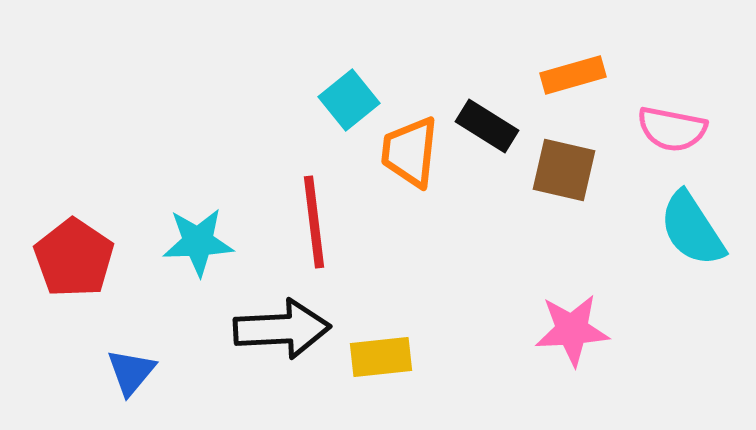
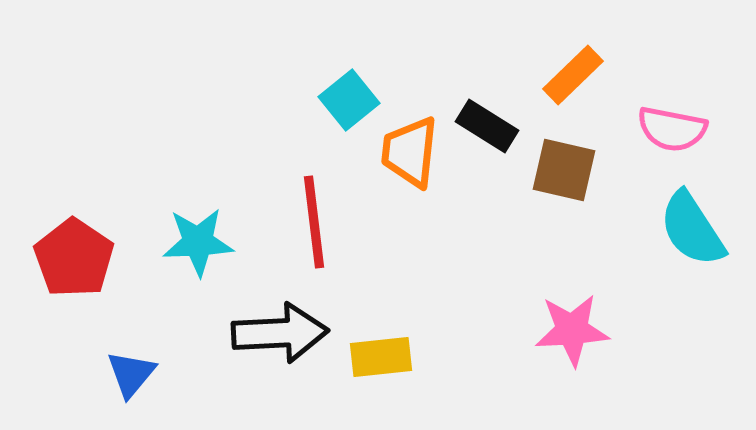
orange rectangle: rotated 28 degrees counterclockwise
black arrow: moved 2 px left, 4 px down
blue triangle: moved 2 px down
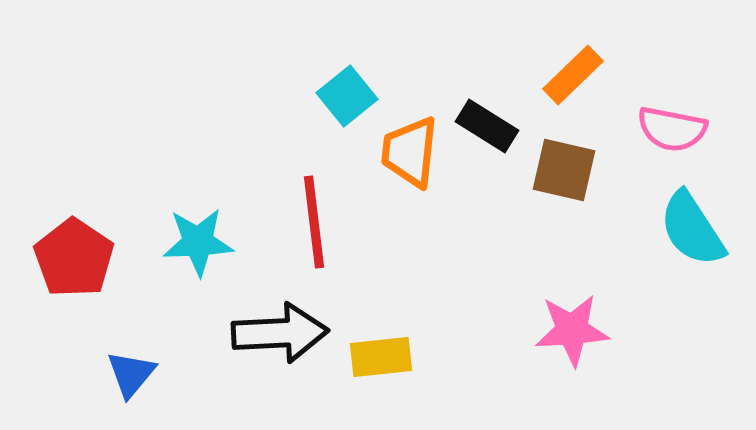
cyan square: moved 2 px left, 4 px up
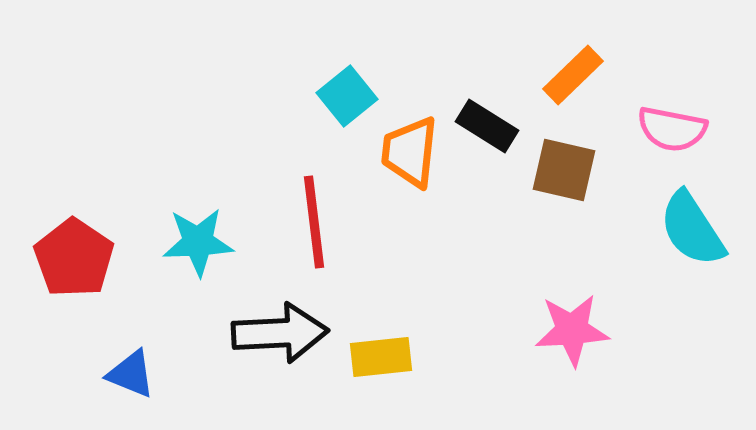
blue triangle: rotated 48 degrees counterclockwise
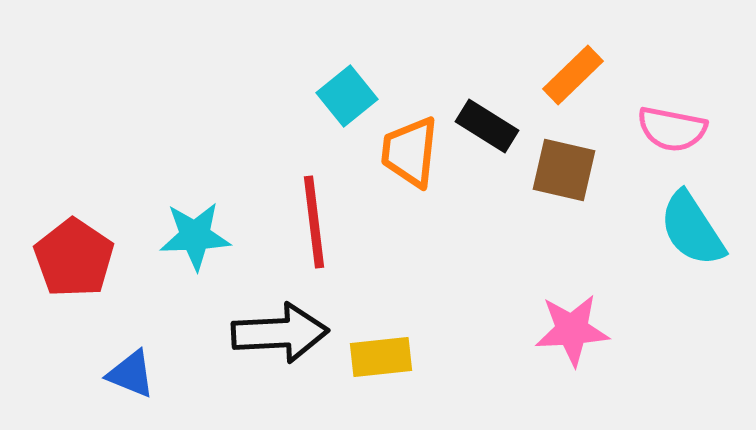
cyan star: moved 3 px left, 6 px up
